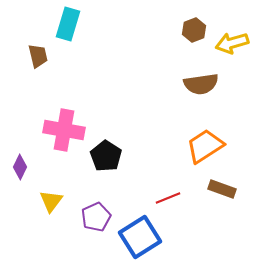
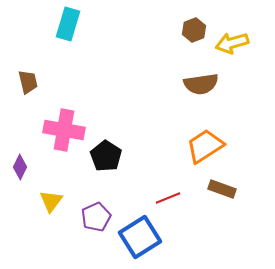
brown trapezoid: moved 10 px left, 26 px down
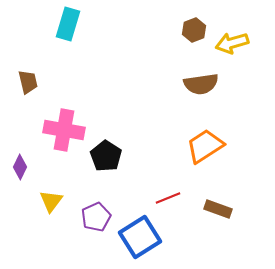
brown rectangle: moved 4 px left, 20 px down
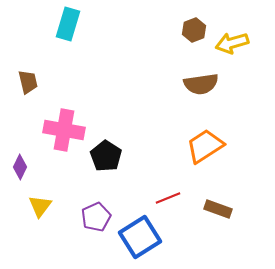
yellow triangle: moved 11 px left, 5 px down
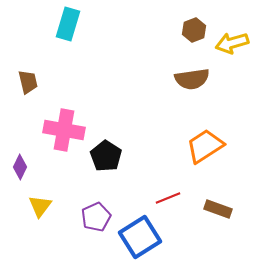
brown semicircle: moved 9 px left, 5 px up
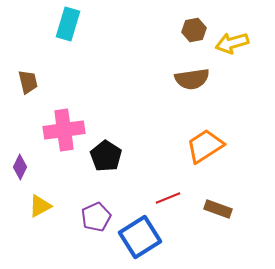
brown hexagon: rotated 10 degrees clockwise
pink cross: rotated 18 degrees counterclockwise
yellow triangle: rotated 25 degrees clockwise
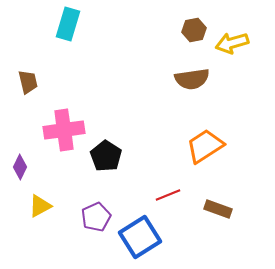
red line: moved 3 px up
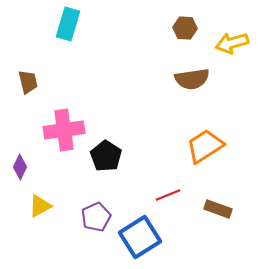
brown hexagon: moved 9 px left, 2 px up; rotated 15 degrees clockwise
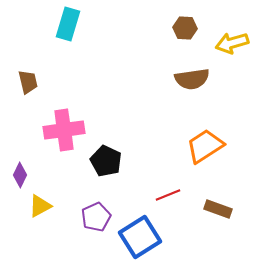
black pentagon: moved 5 px down; rotated 8 degrees counterclockwise
purple diamond: moved 8 px down
